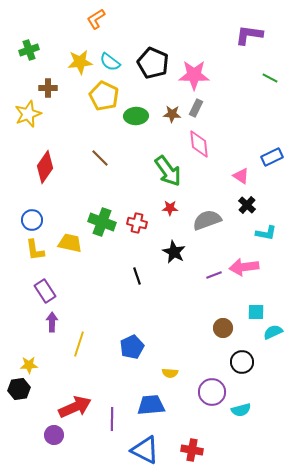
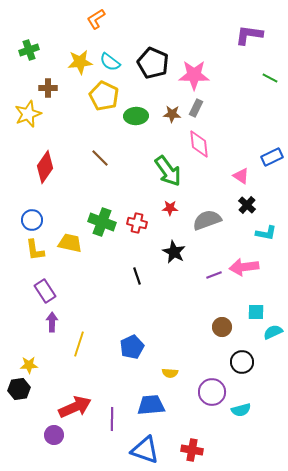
brown circle at (223, 328): moved 1 px left, 1 px up
blue triangle at (145, 450): rotated 8 degrees counterclockwise
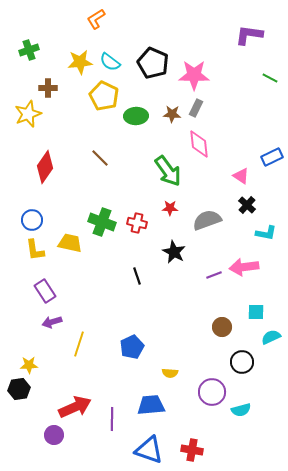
purple arrow at (52, 322): rotated 108 degrees counterclockwise
cyan semicircle at (273, 332): moved 2 px left, 5 px down
blue triangle at (145, 450): moved 4 px right
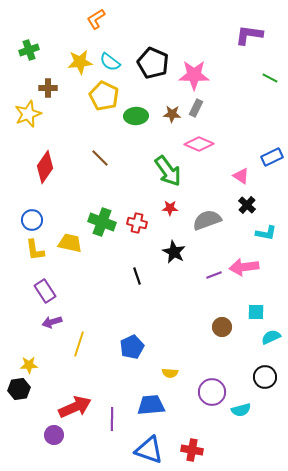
pink diamond at (199, 144): rotated 60 degrees counterclockwise
black circle at (242, 362): moved 23 px right, 15 px down
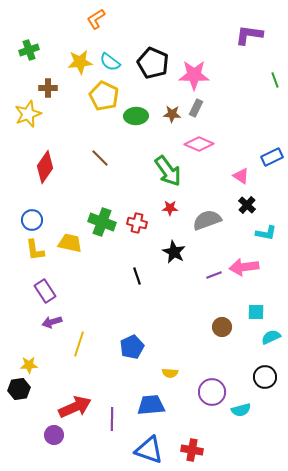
green line at (270, 78): moved 5 px right, 2 px down; rotated 42 degrees clockwise
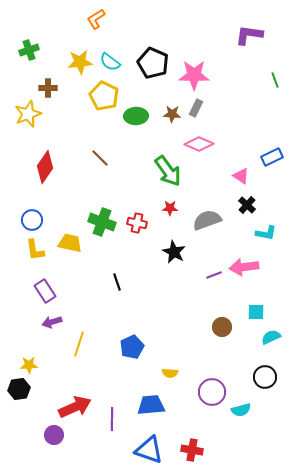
black line at (137, 276): moved 20 px left, 6 px down
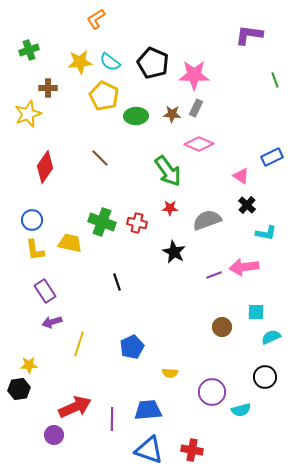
blue trapezoid at (151, 405): moved 3 px left, 5 px down
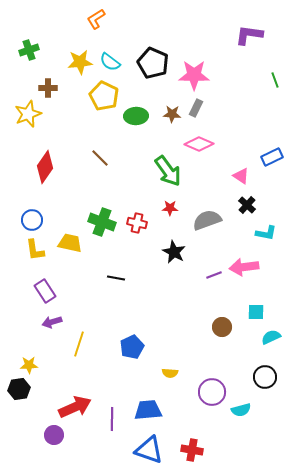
black line at (117, 282): moved 1 px left, 4 px up; rotated 60 degrees counterclockwise
